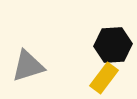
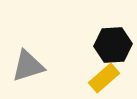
yellow rectangle: rotated 12 degrees clockwise
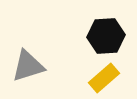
black hexagon: moved 7 px left, 9 px up
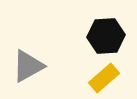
gray triangle: rotated 12 degrees counterclockwise
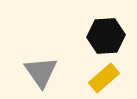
gray triangle: moved 13 px right, 6 px down; rotated 36 degrees counterclockwise
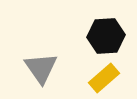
gray triangle: moved 4 px up
